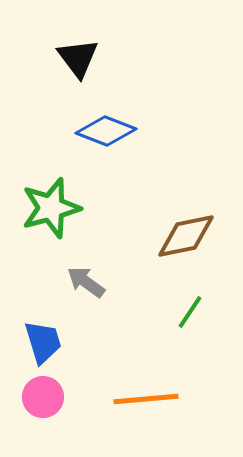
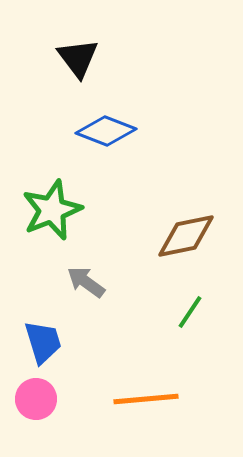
green star: moved 1 px right, 2 px down; rotated 6 degrees counterclockwise
pink circle: moved 7 px left, 2 px down
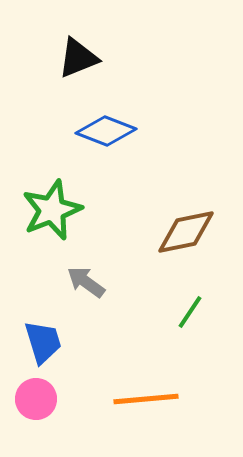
black triangle: rotated 45 degrees clockwise
brown diamond: moved 4 px up
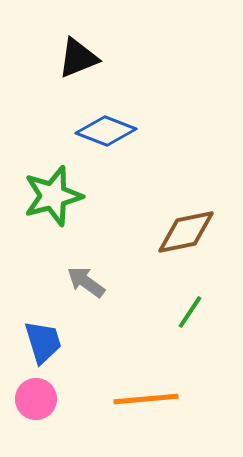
green star: moved 1 px right, 14 px up; rotated 6 degrees clockwise
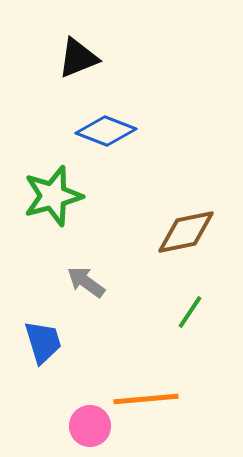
pink circle: moved 54 px right, 27 px down
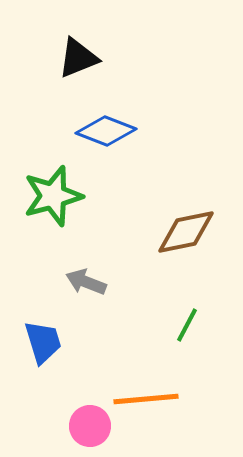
gray arrow: rotated 15 degrees counterclockwise
green line: moved 3 px left, 13 px down; rotated 6 degrees counterclockwise
